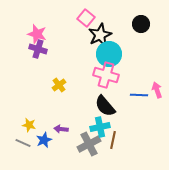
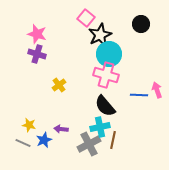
purple cross: moved 1 px left, 5 px down
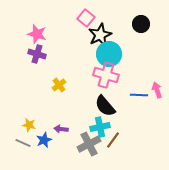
brown line: rotated 24 degrees clockwise
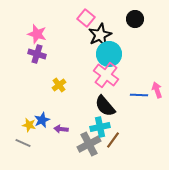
black circle: moved 6 px left, 5 px up
pink cross: rotated 20 degrees clockwise
blue star: moved 2 px left, 20 px up
